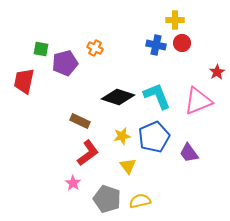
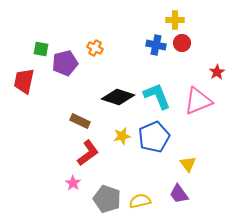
purple trapezoid: moved 10 px left, 41 px down
yellow triangle: moved 60 px right, 2 px up
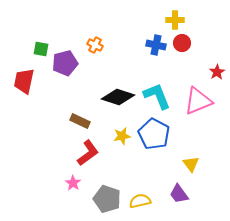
orange cross: moved 3 px up
blue pentagon: moved 3 px up; rotated 20 degrees counterclockwise
yellow triangle: moved 3 px right
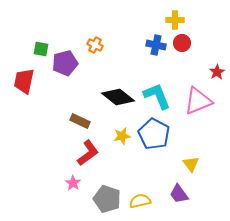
black diamond: rotated 20 degrees clockwise
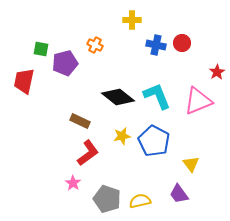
yellow cross: moved 43 px left
blue pentagon: moved 7 px down
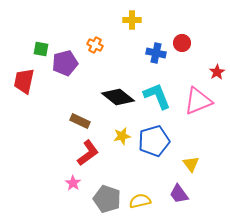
blue cross: moved 8 px down
blue pentagon: rotated 28 degrees clockwise
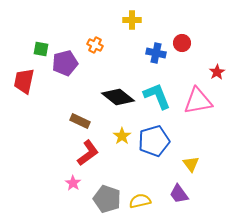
pink triangle: rotated 12 degrees clockwise
yellow star: rotated 24 degrees counterclockwise
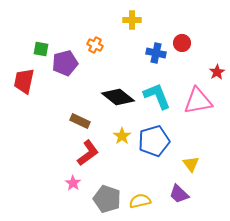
purple trapezoid: rotated 10 degrees counterclockwise
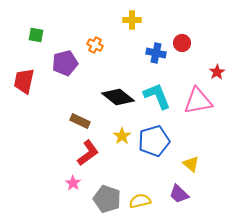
green square: moved 5 px left, 14 px up
yellow triangle: rotated 12 degrees counterclockwise
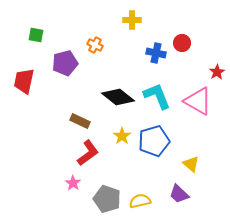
pink triangle: rotated 40 degrees clockwise
